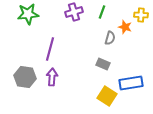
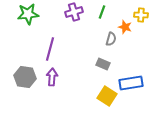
gray semicircle: moved 1 px right, 1 px down
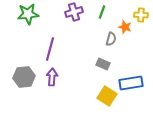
gray hexagon: moved 1 px left; rotated 15 degrees counterclockwise
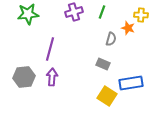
orange star: moved 3 px right, 1 px down
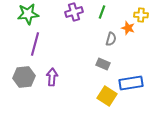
purple line: moved 15 px left, 5 px up
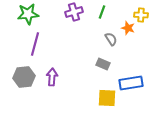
gray semicircle: rotated 48 degrees counterclockwise
yellow square: moved 2 px down; rotated 30 degrees counterclockwise
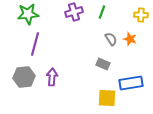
orange star: moved 2 px right, 11 px down
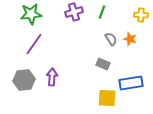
green star: moved 3 px right
purple line: moved 1 px left; rotated 20 degrees clockwise
gray hexagon: moved 3 px down
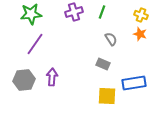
yellow cross: rotated 16 degrees clockwise
orange star: moved 10 px right, 5 px up
purple line: moved 1 px right
blue rectangle: moved 3 px right
yellow square: moved 2 px up
